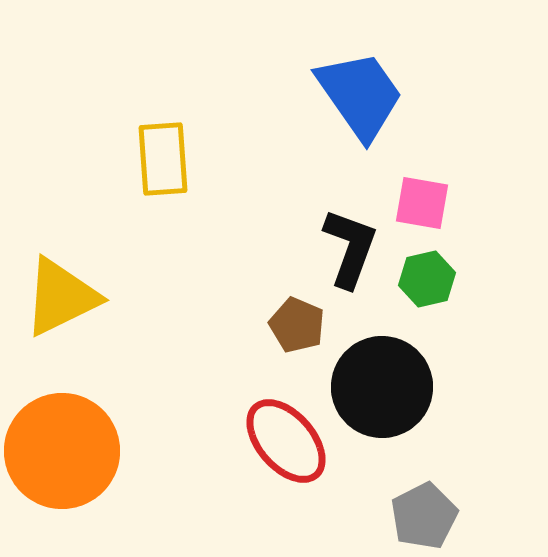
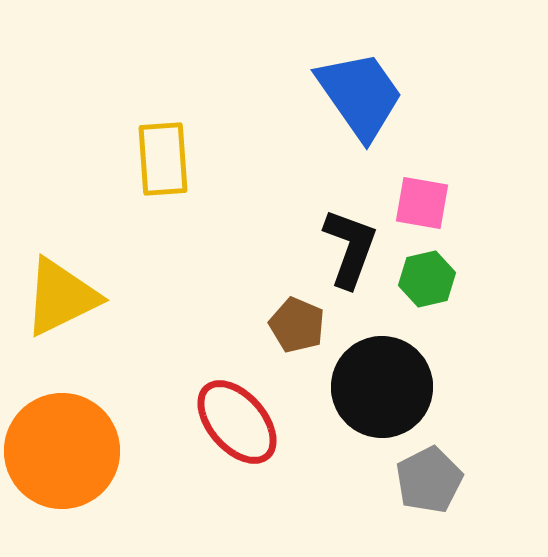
red ellipse: moved 49 px left, 19 px up
gray pentagon: moved 5 px right, 36 px up
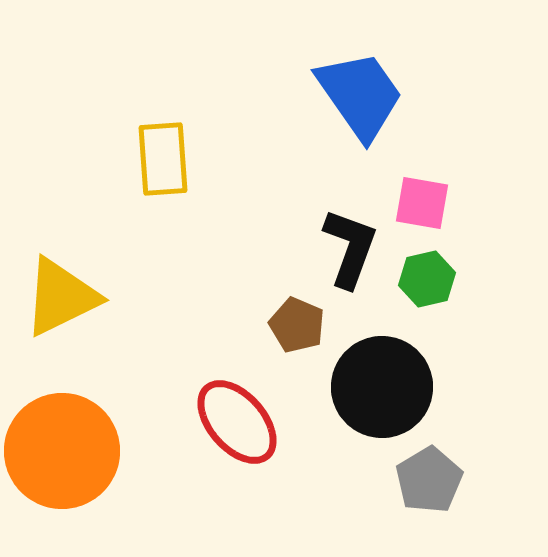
gray pentagon: rotated 4 degrees counterclockwise
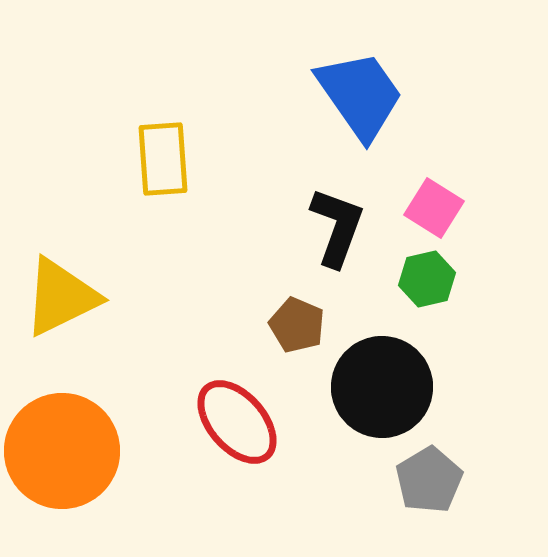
pink square: moved 12 px right, 5 px down; rotated 22 degrees clockwise
black L-shape: moved 13 px left, 21 px up
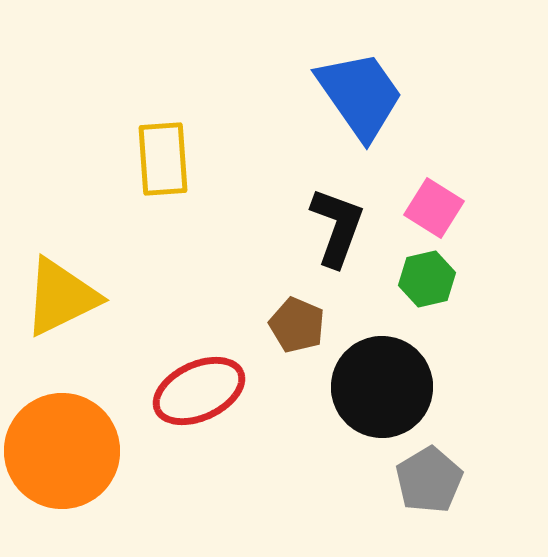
red ellipse: moved 38 px left, 31 px up; rotated 74 degrees counterclockwise
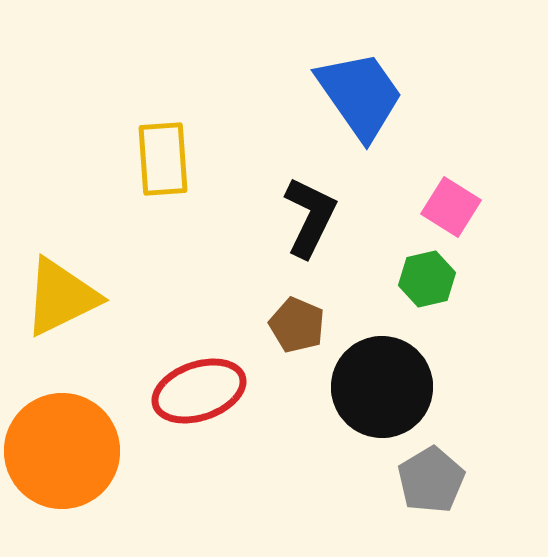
pink square: moved 17 px right, 1 px up
black L-shape: moved 27 px left, 10 px up; rotated 6 degrees clockwise
red ellipse: rotated 6 degrees clockwise
gray pentagon: moved 2 px right
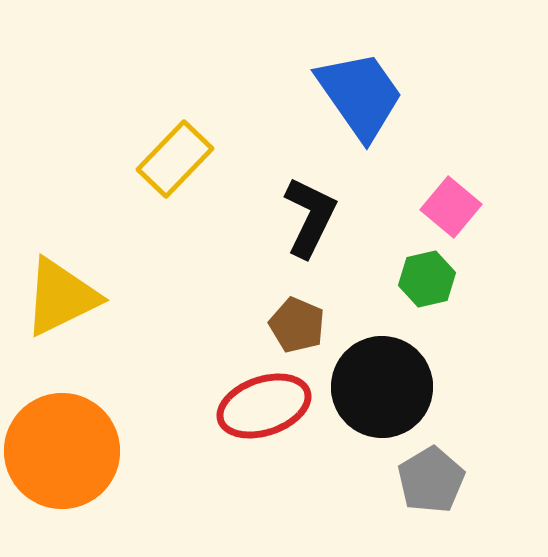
yellow rectangle: moved 12 px right; rotated 48 degrees clockwise
pink square: rotated 8 degrees clockwise
red ellipse: moved 65 px right, 15 px down
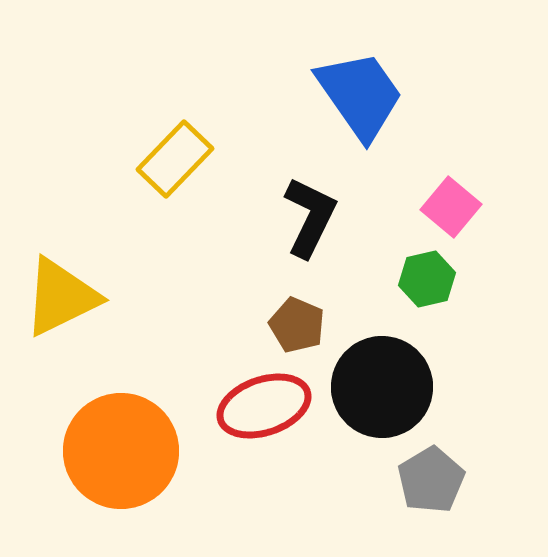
orange circle: moved 59 px right
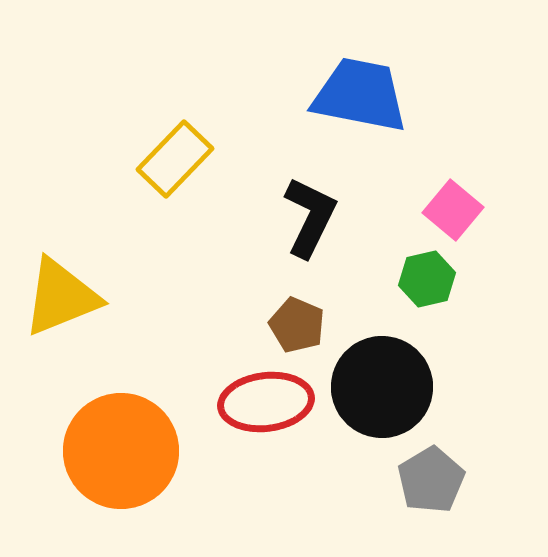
blue trapezoid: rotated 44 degrees counterclockwise
pink square: moved 2 px right, 3 px down
yellow triangle: rotated 4 degrees clockwise
red ellipse: moved 2 px right, 4 px up; rotated 12 degrees clockwise
